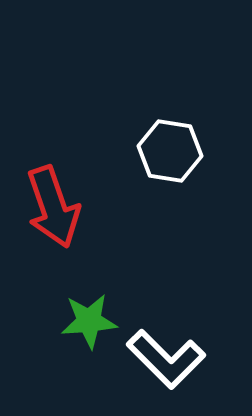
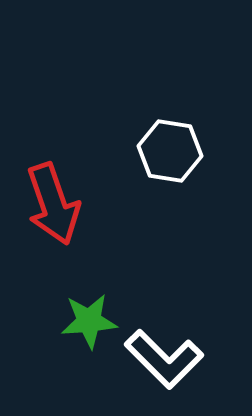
red arrow: moved 3 px up
white L-shape: moved 2 px left
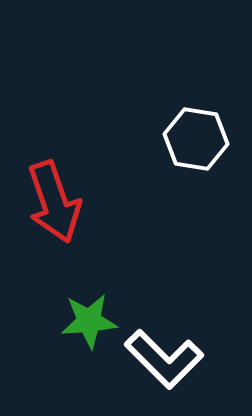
white hexagon: moved 26 px right, 12 px up
red arrow: moved 1 px right, 2 px up
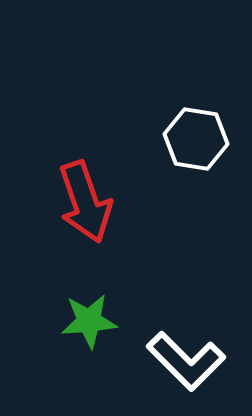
red arrow: moved 31 px right
white L-shape: moved 22 px right, 2 px down
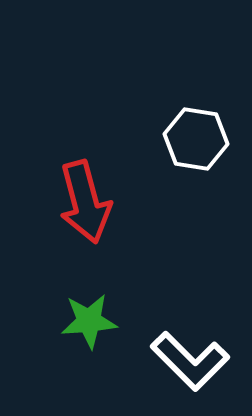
red arrow: rotated 4 degrees clockwise
white L-shape: moved 4 px right
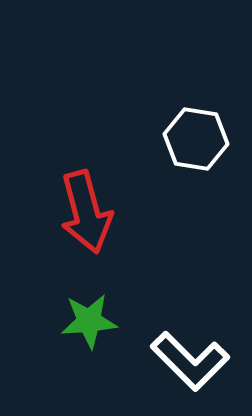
red arrow: moved 1 px right, 10 px down
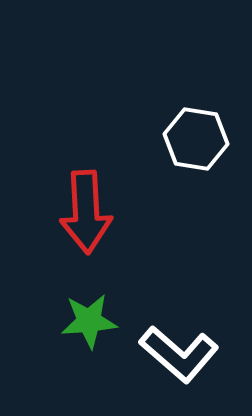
red arrow: rotated 12 degrees clockwise
white L-shape: moved 11 px left, 7 px up; rotated 4 degrees counterclockwise
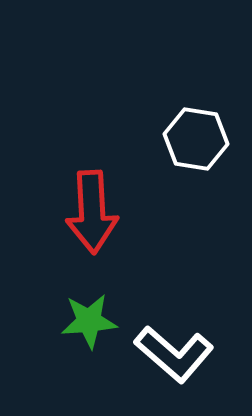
red arrow: moved 6 px right
white L-shape: moved 5 px left
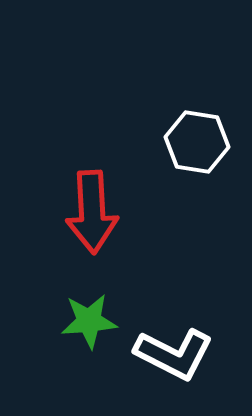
white hexagon: moved 1 px right, 3 px down
white L-shape: rotated 14 degrees counterclockwise
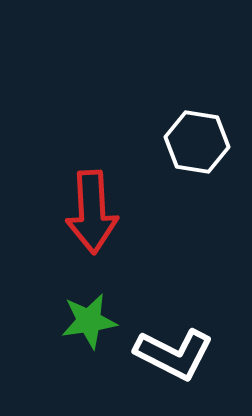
green star: rotated 4 degrees counterclockwise
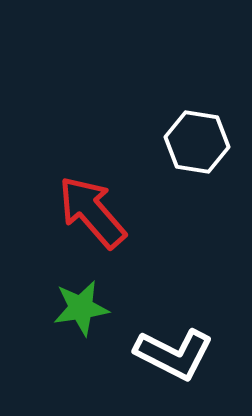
red arrow: rotated 142 degrees clockwise
green star: moved 8 px left, 13 px up
